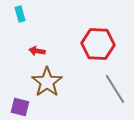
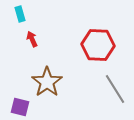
red hexagon: moved 1 px down
red arrow: moved 5 px left, 12 px up; rotated 56 degrees clockwise
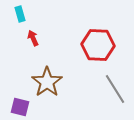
red arrow: moved 1 px right, 1 px up
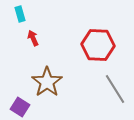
purple square: rotated 18 degrees clockwise
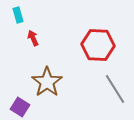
cyan rectangle: moved 2 px left, 1 px down
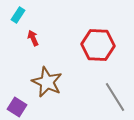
cyan rectangle: rotated 49 degrees clockwise
brown star: rotated 12 degrees counterclockwise
gray line: moved 8 px down
purple square: moved 3 px left
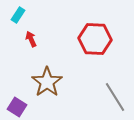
red arrow: moved 2 px left, 1 px down
red hexagon: moved 3 px left, 6 px up
brown star: rotated 12 degrees clockwise
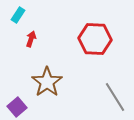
red arrow: rotated 42 degrees clockwise
purple square: rotated 18 degrees clockwise
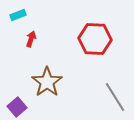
cyan rectangle: rotated 35 degrees clockwise
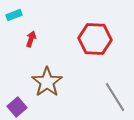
cyan rectangle: moved 4 px left
